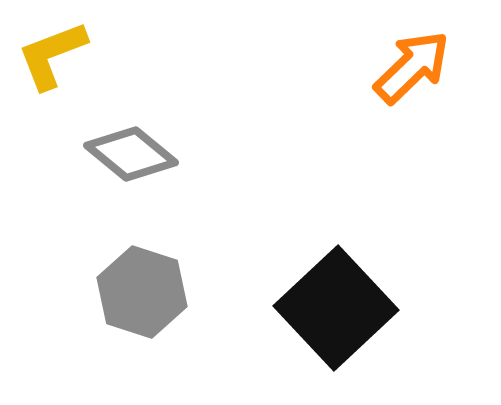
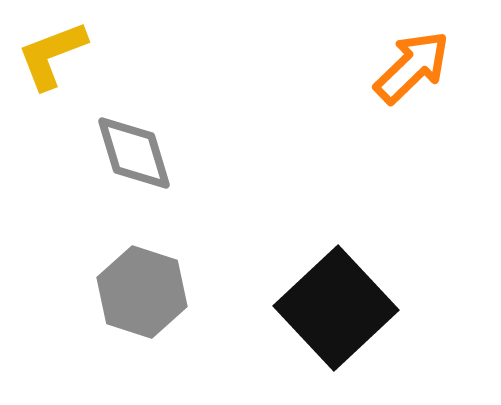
gray diamond: moved 3 px right, 1 px up; rotated 34 degrees clockwise
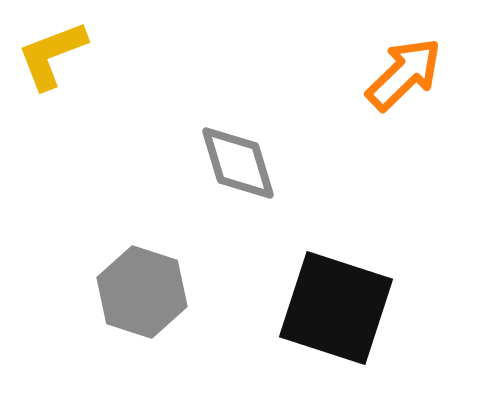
orange arrow: moved 8 px left, 7 px down
gray diamond: moved 104 px right, 10 px down
black square: rotated 29 degrees counterclockwise
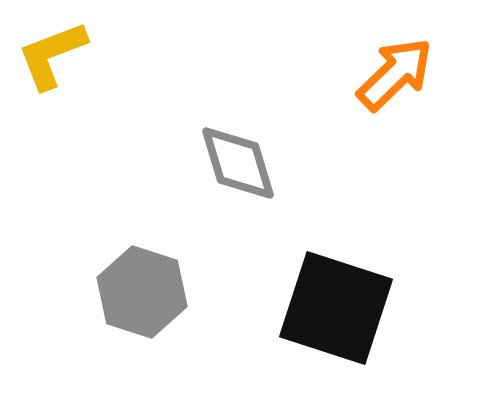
orange arrow: moved 9 px left
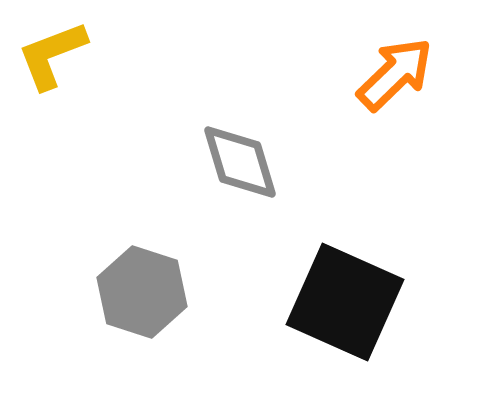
gray diamond: moved 2 px right, 1 px up
black square: moved 9 px right, 6 px up; rotated 6 degrees clockwise
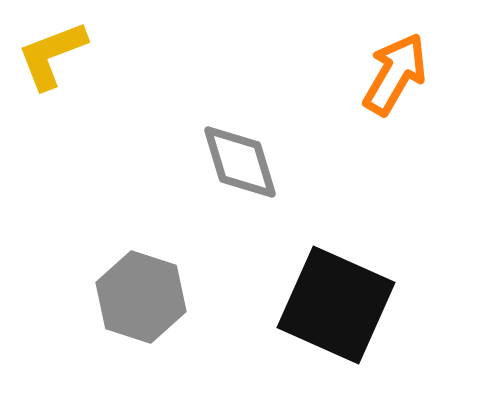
orange arrow: rotated 16 degrees counterclockwise
gray hexagon: moved 1 px left, 5 px down
black square: moved 9 px left, 3 px down
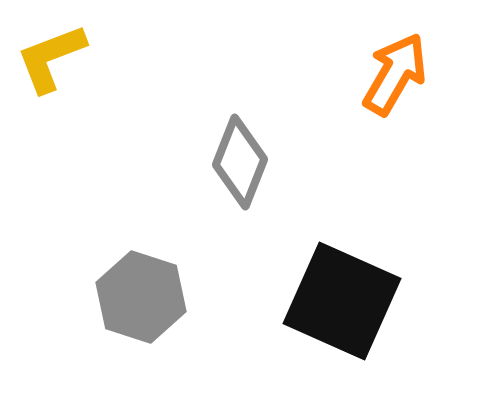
yellow L-shape: moved 1 px left, 3 px down
gray diamond: rotated 38 degrees clockwise
black square: moved 6 px right, 4 px up
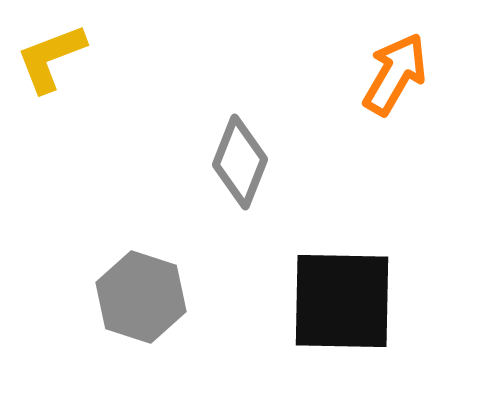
black square: rotated 23 degrees counterclockwise
